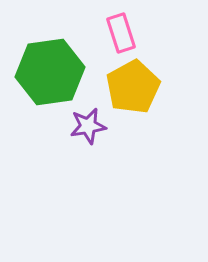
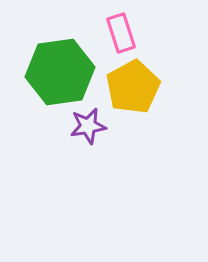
green hexagon: moved 10 px right
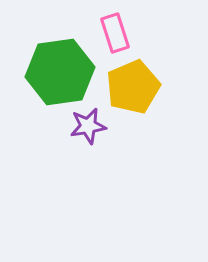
pink rectangle: moved 6 px left
yellow pentagon: rotated 6 degrees clockwise
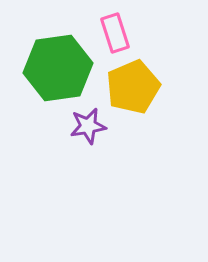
green hexagon: moved 2 px left, 4 px up
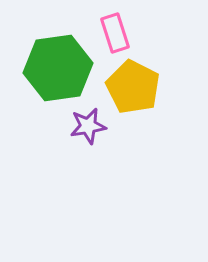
yellow pentagon: rotated 22 degrees counterclockwise
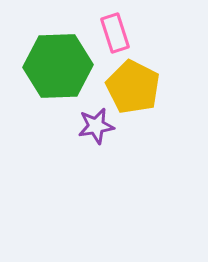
green hexagon: moved 2 px up; rotated 6 degrees clockwise
purple star: moved 8 px right
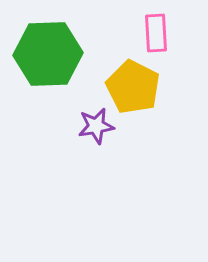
pink rectangle: moved 41 px right; rotated 15 degrees clockwise
green hexagon: moved 10 px left, 12 px up
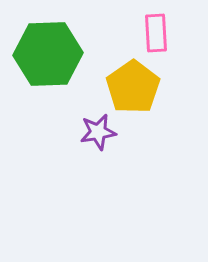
yellow pentagon: rotated 10 degrees clockwise
purple star: moved 2 px right, 6 px down
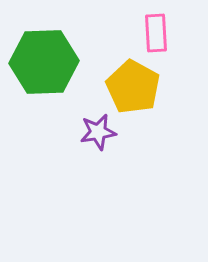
green hexagon: moved 4 px left, 8 px down
yellow pentagon: rotated 8 degrees counterclockwise
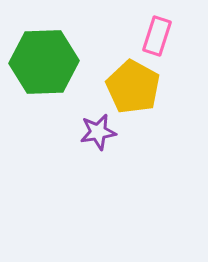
pink rectangle: moved 1 px right, 3 px down; rotated 21 degrees clockwise
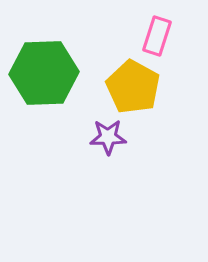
green hexagon: moved 11 px down
purple star: moved 10 px right, 5 px down; rotated 9 degrees clockwise
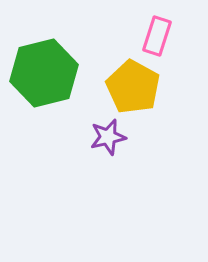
green hexagon: rotated 12 degrees counterclockwise
purple star: rotated 12 degrees counterclockwise
